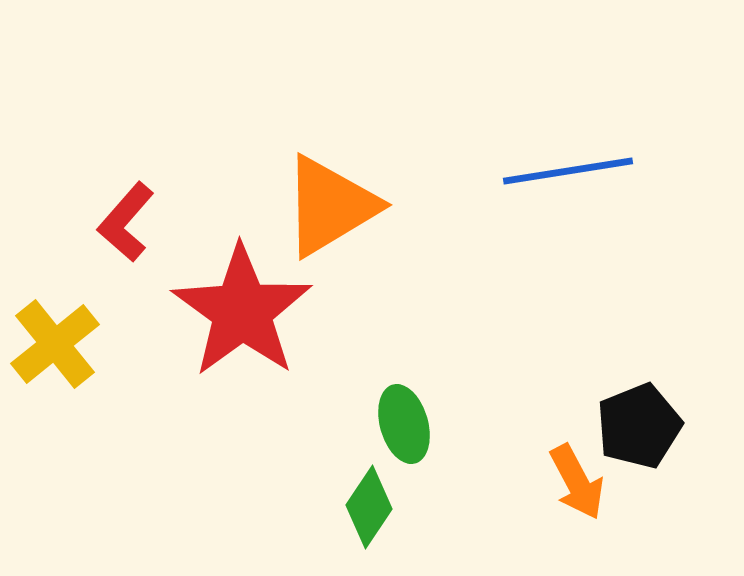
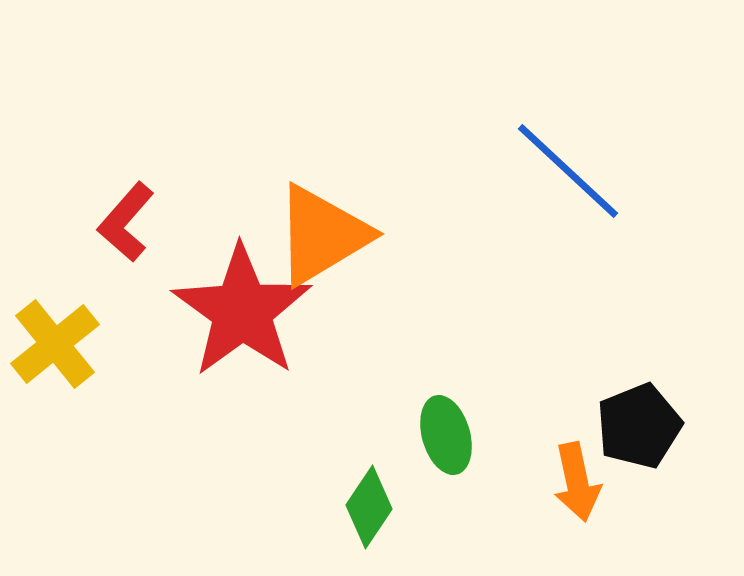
blue line: rotated 52 degrees clockwise
orange triangle: moved 8 px left, 29 px down
green ellipse: moved 42 px right, 11 px down
orange arrow: rotated 16 degrees clockwise
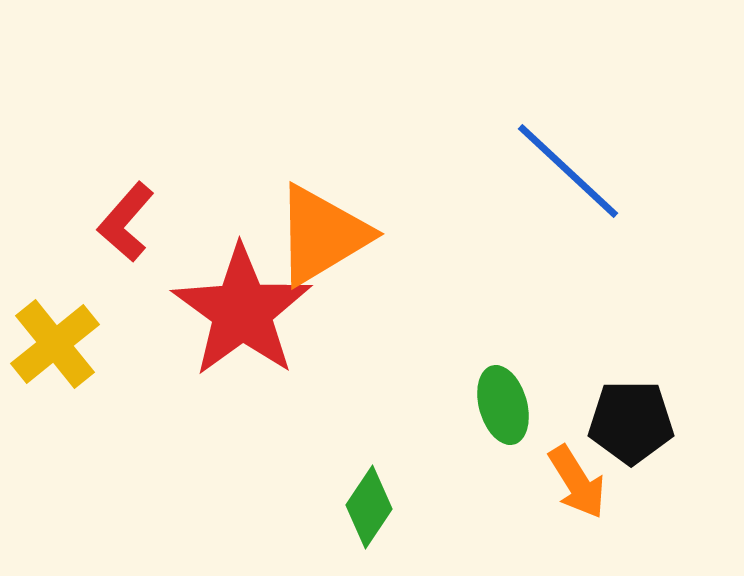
black pentagon: moved 8 px left, 4 px up; rotated 22 degrees clockwise
green ellipse: moved 57 px right, 30 px up
orange arrow: rotated 20 degrees counterclockwise
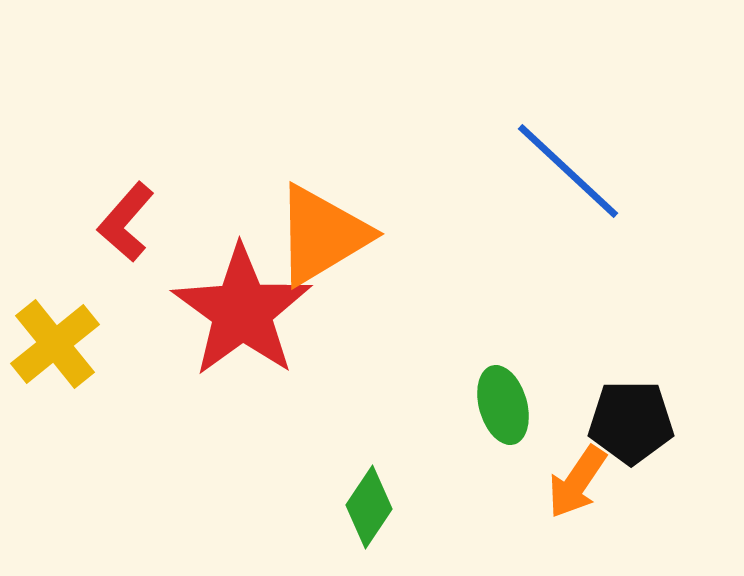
orange arrow: rotated 66 degrees clockwise
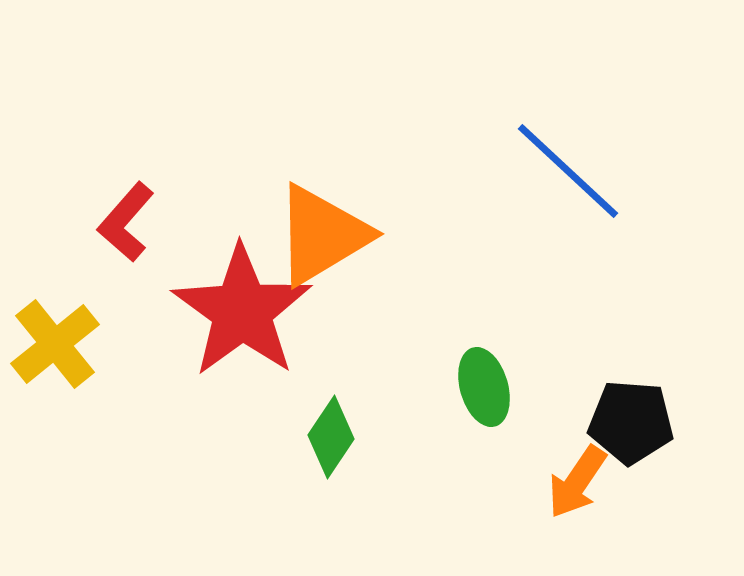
green ellipse: moved 19 px left, 18 px up
black pentagon: rotated 4 degrees clockwise
green diamond: moved 38 px left, 70 px up
